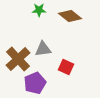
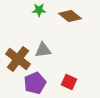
gray triangle: moved 1 px down
brown cross: rotated 10 degrees counterclockwise
red square: moved 3 px right, 15 px down
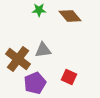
brown diamond: rotated 10 degrees clockwise
red square: moved 5 px up
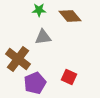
gray triangle: moved 13 px up
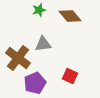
green star: rotated 16 degrees counterclockwise
gray triangle: moved 7 px down
brown cross: moved 1 px up
red square: moved 1 px right, 1 px up
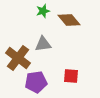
green star: moved 4 px right, 1 px down
brown diamond: moved 1 px left, 4 px down
red square: moved 1 px right; rotated 21 degrees counterclockwise
purple pentagon: moved 1 px right, 1 px up; rotated 15 degrees clockwise
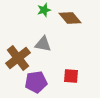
green star: moved 1 px right, 1 px up
brown diamond: moved 1 px right, 2 px up
gray triangle: rotated 18 degrees clockwise
brown cross: rotated 15 degrees clockwise
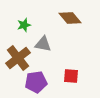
green star: moved 20 px left, 15 px down
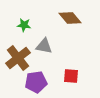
green star: rotated 24 degrees clockwise
gray triangle: moved 1 px right, 2 px down
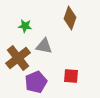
brown diamond: rotated 60 degrees clockwise
green star: moved 1 px right, 1 px down
purple pentagon: rotated 15 degrees counterclockwise
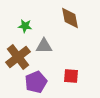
brown diamond: rotated 30 degrees counterclockwise
gray triangle: rotated 12 degrees counterclockwise
brown cross: moved 1 px up
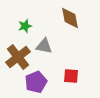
green star: rotated 24 degrees counterclockwise
gray triangle: rotated 12 degrees clockwise
